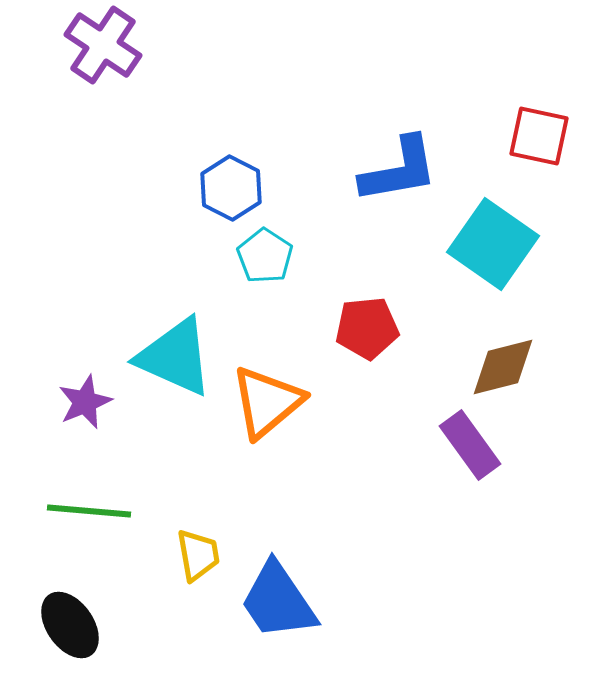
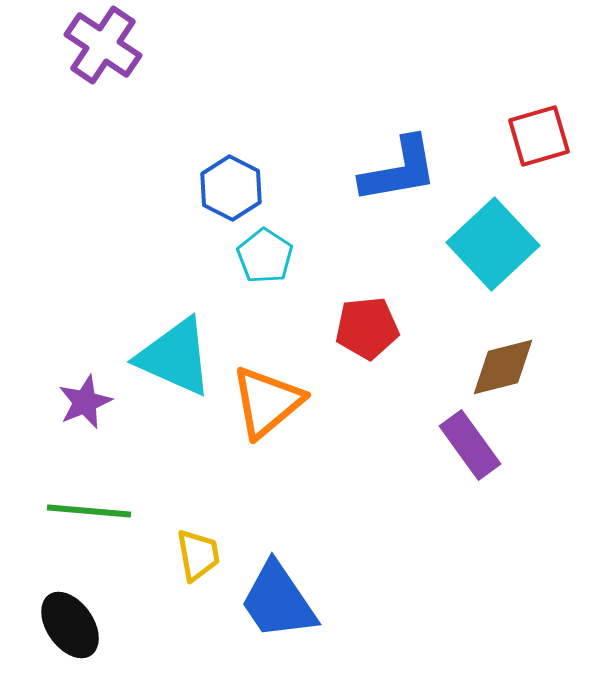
red square: rotated 28 degrees counterclockwise
cyan square: rotated 12 degrees clockwise
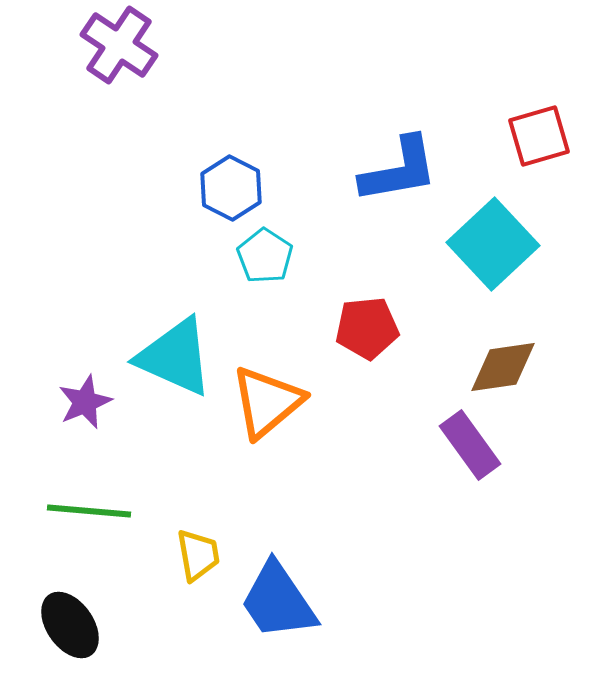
purple cross: moved 16 px right
brown diamond: rotated 6 degrees clockwise
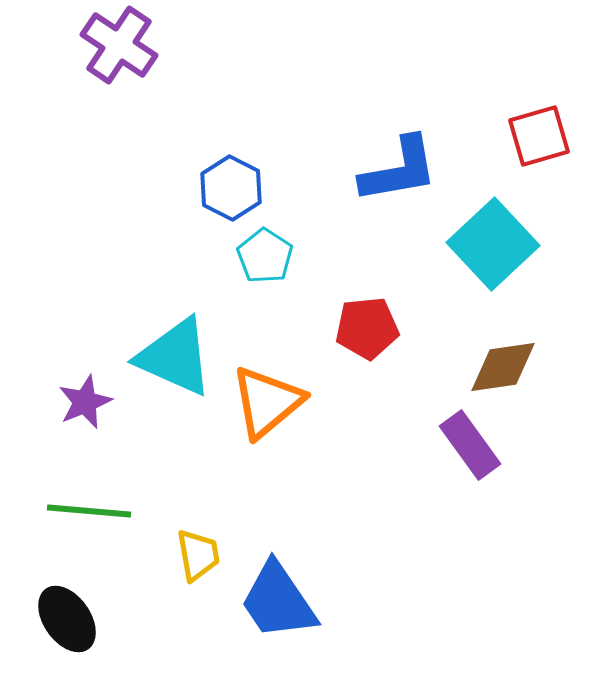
black ellipse: moved 3 px left, 6 px up
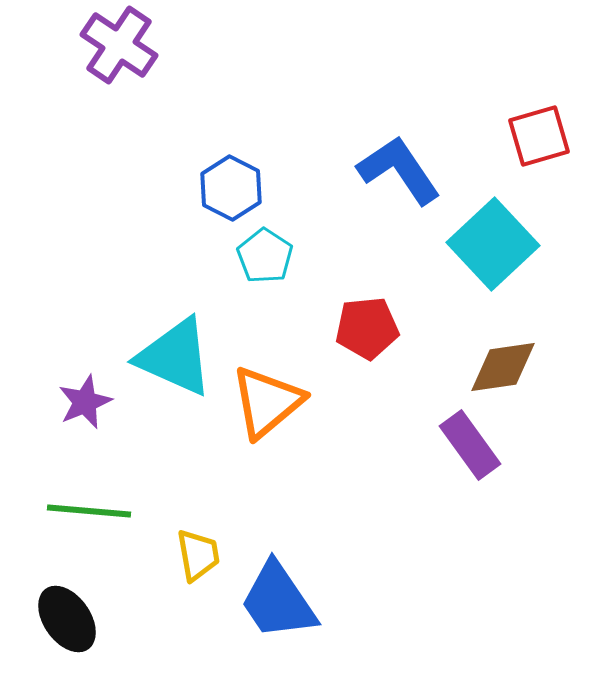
blue L-shape: rotated 114 degrees counterclockwise
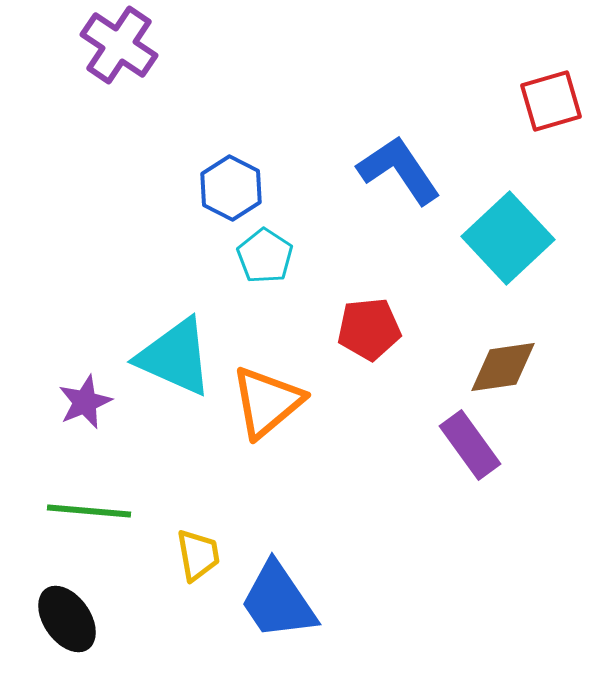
red square: moved 12 px right, 35 px up
cyan square: moved 15 px right, 6 px up
red pentagon: moved 2 px right, 1 px down
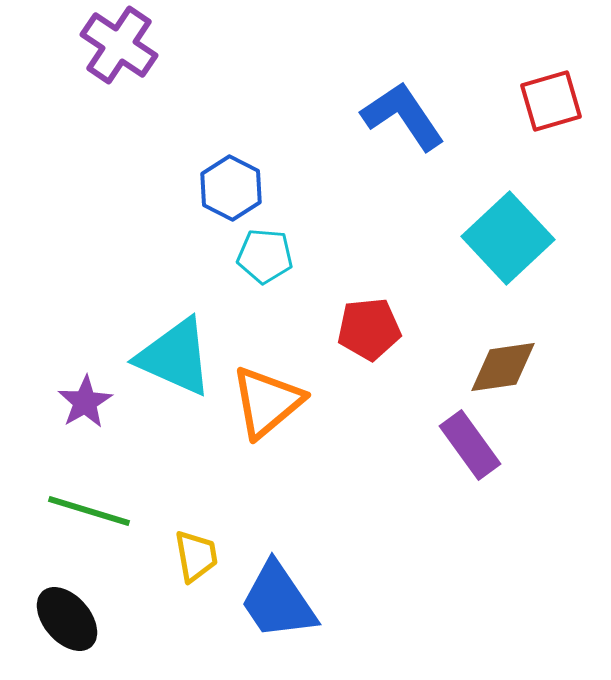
blue L-shape: moved 4 px right, 54 px up
cyan pentagon: rotated 28 degrees counterclockwise
purple star: rotated 8 degrees counterclockwise
green line: rotated 12 degrees clockwise
yellow trapezoid: moved 2 px left, 1 px down
black ellipse: rotated 6 degrees counterclockwise
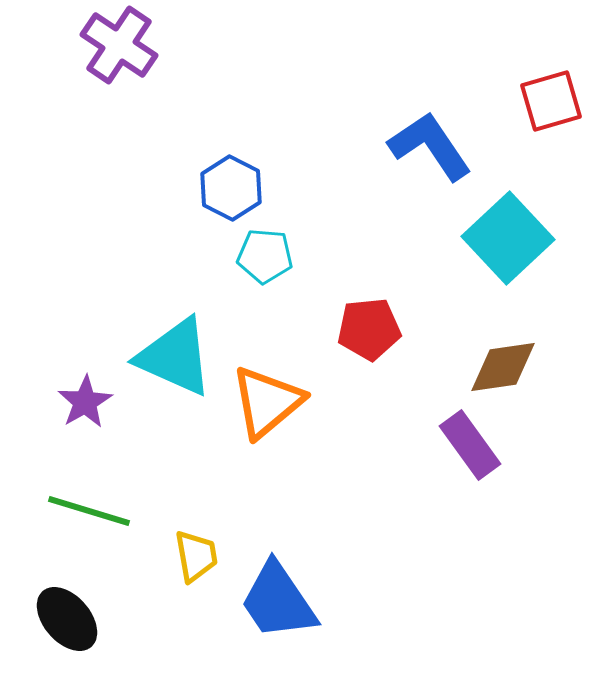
blue L-shape: moved 27 px right, 30 px down
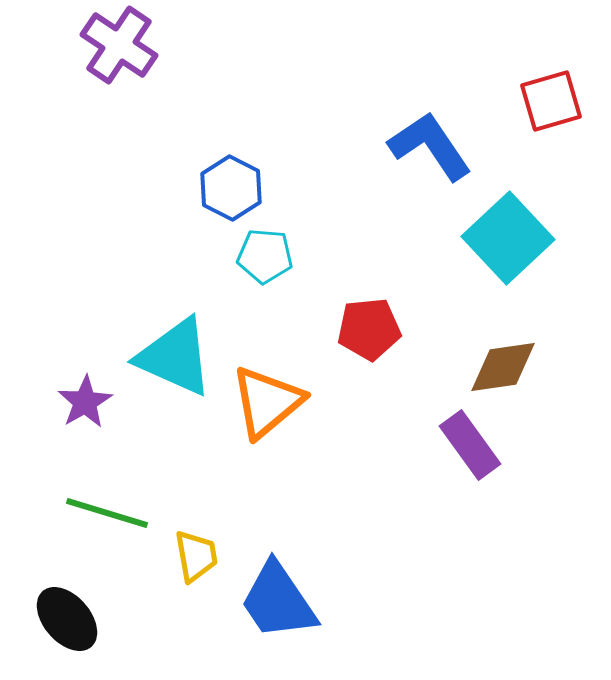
green line: moved 18 px right, 2 px down
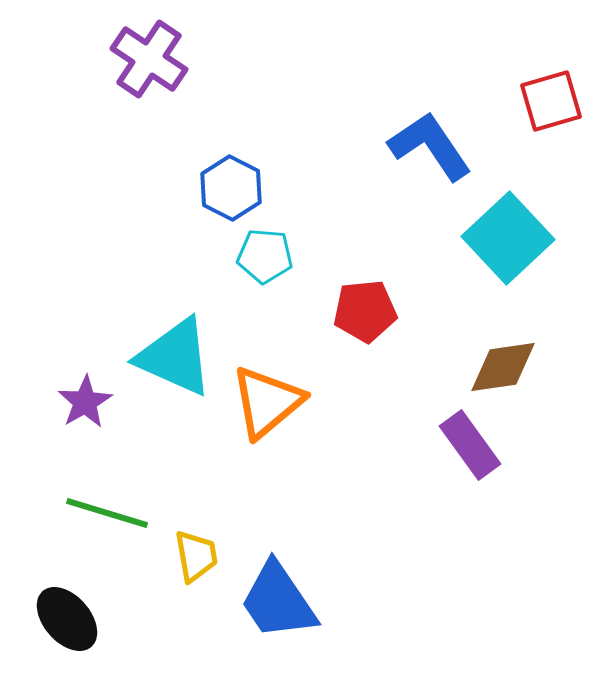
purple cross: moved 30 px right, 14 px down
red pentagon: moved 4 px left, 18 px up
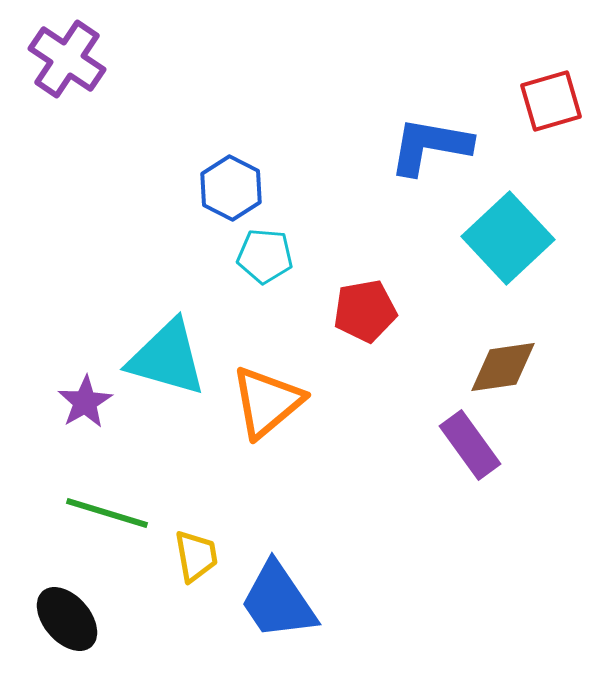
purple cross: moved 82 px left
blue L-shape: rotated 46 degrees counterclockwise
red pentagon: rotated 4 degrees counterclockwise
cyan triangle: moved 8 px left, 1 px down; rotated 8 degrees counterclockwise
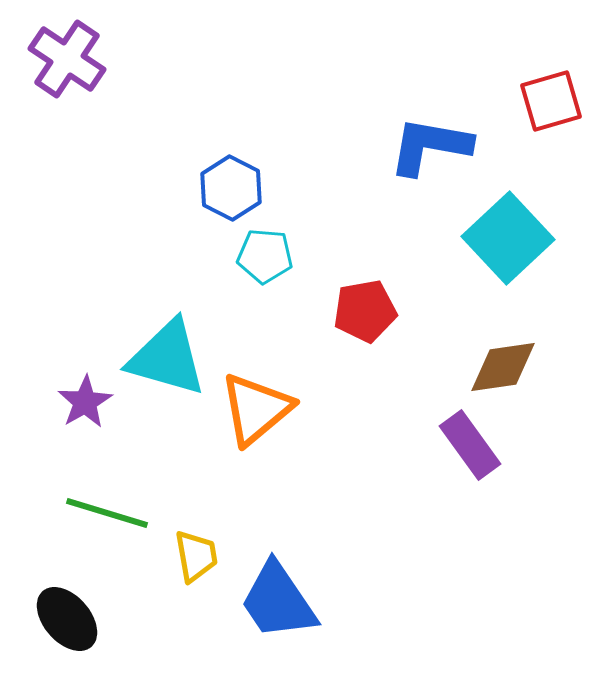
orange triangle: moved 11 px left, 7 px down
